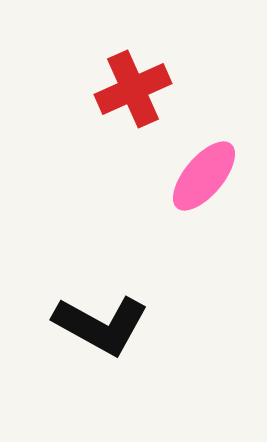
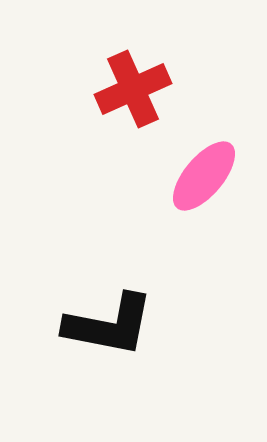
black L-shape: moved 8 px right; rotated 18 degrees counterclockwise
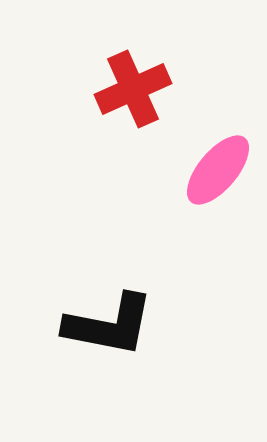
pink ellipse: moved 14 px right, 6 px up
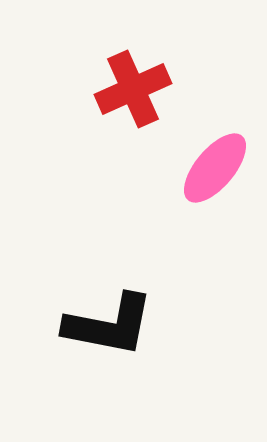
pink ellipse: moved 3 px left, 2 px up
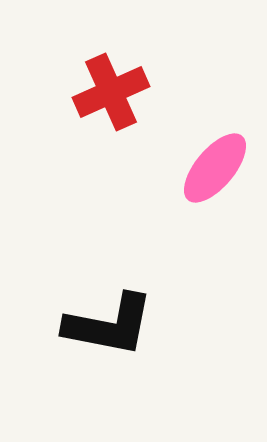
red cross: moved 22 px left, 3 px down
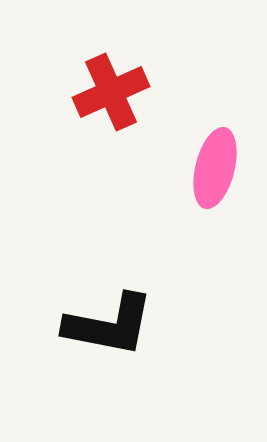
pink ellipse: rotated 26 degrees counterclockwise
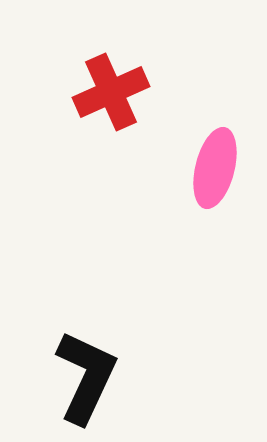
black L-shape: moved 23 px left, 52 px down; rotated 76 degrees counterclockwise
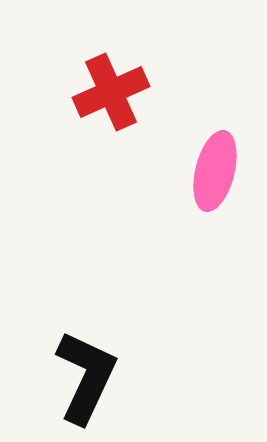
pink ellipse: moved 3 px down
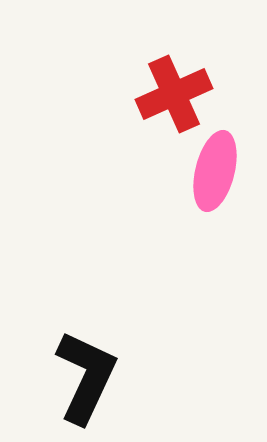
red cross: moved 63 px right, 2 px down
